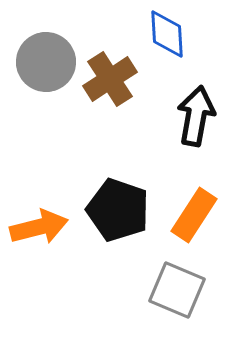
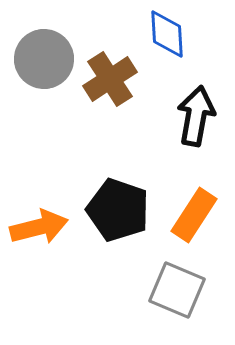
gray circle: moved 2 px left, 3 px up
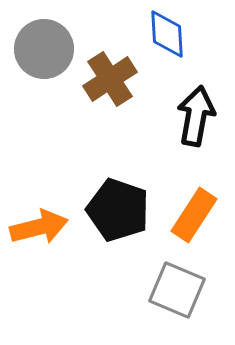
gray circle: moved 10 px up
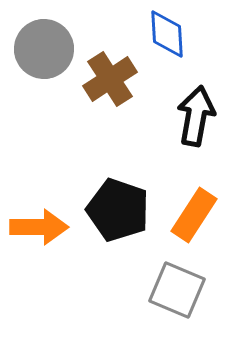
orange arrow: rotated 14 degrees clockwise
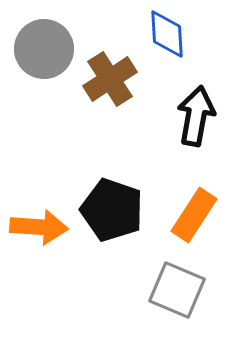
black pentagon: moved 6 px left
orange arrow: rotated 4 degrees clockwise
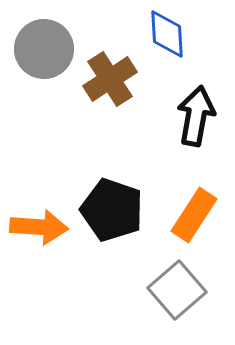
gray square: rotated 26 degrees clockwise
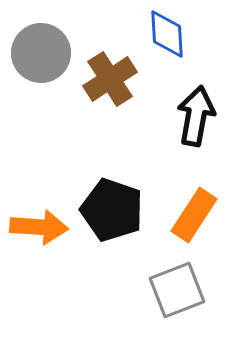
gray circle: moved 3 px left, 4 px down
gray square: rotated 20 degrees clockwise
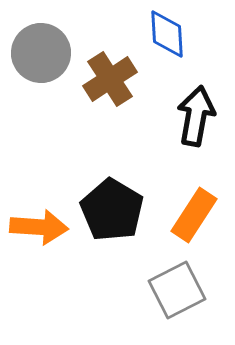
black pentagon: rotated 12 degrees clockwise
gray square: rotated 6 degrees counterclockwise
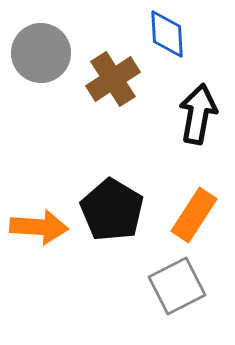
brown cross: moved 3 px right
black arrow: moved 2 px right, 2 px up
gray square: moved 4 px up
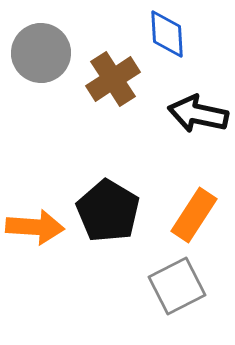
black arrow: rotated 88 degrees counterclockwise
black pentagon: moved 4 px left, 1 px down
orange arrow: moved 4 px left
